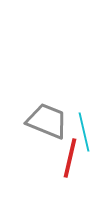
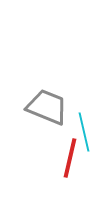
gray trapezoid: moved 14 px up
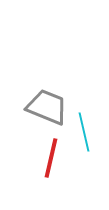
red line: moved 19 px left
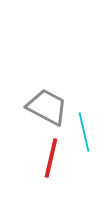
gray trapezoid: rotated 6 degrees clockwise
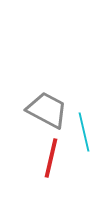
gray trapezoid: moved 3 px down
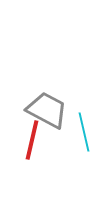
red line: moved 19 px left, 18 px up
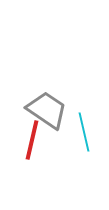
gray trapezoid: rotated 6 degrees clockwise
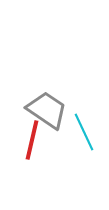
cyan line: rotated 12 degrees counterclockwise
